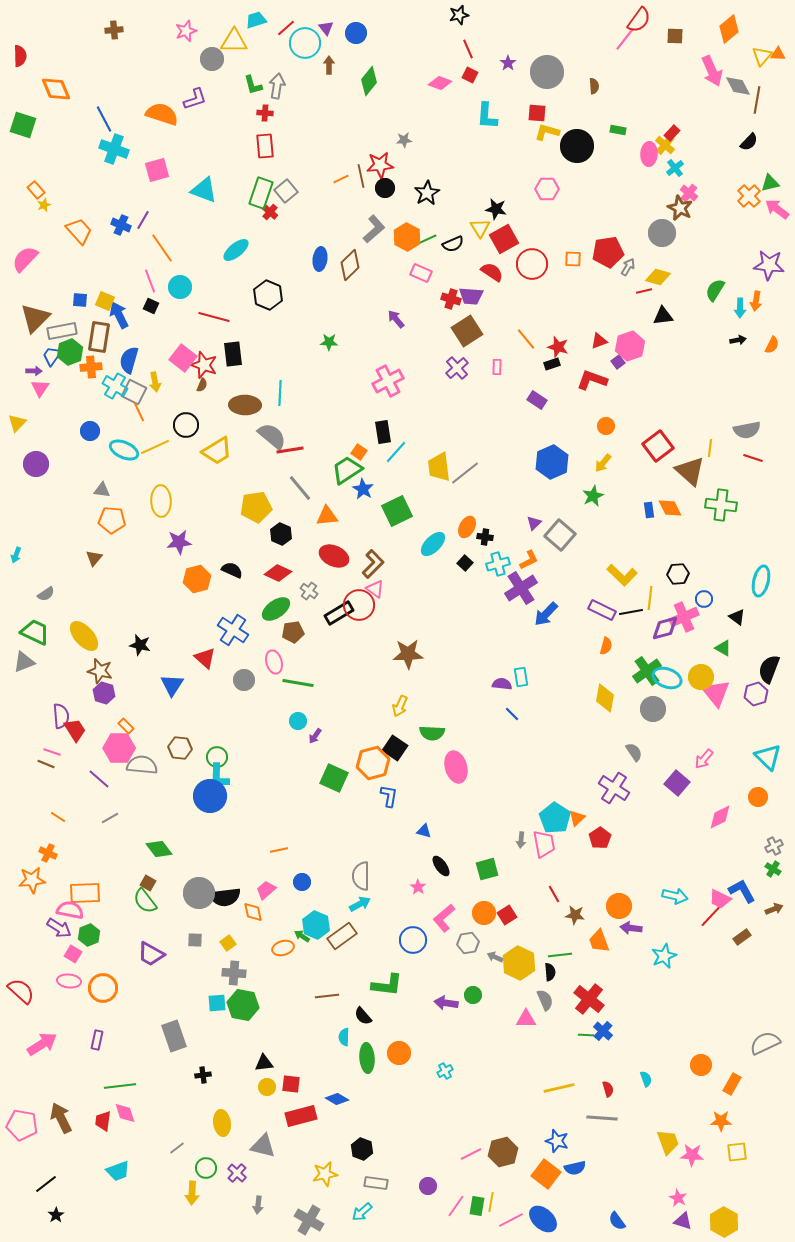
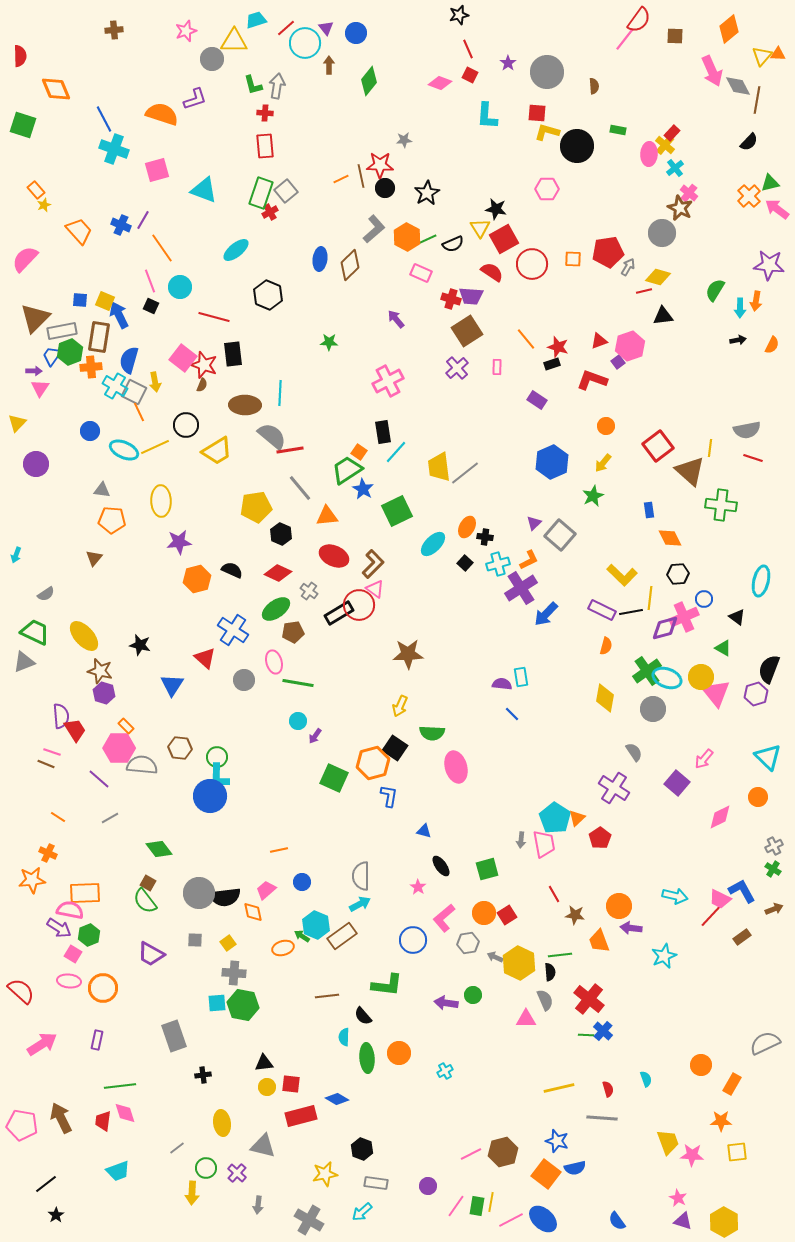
red star at (380, 165): rotated 8 degrees clockwise
red cross at (270, 212): rotated 21 degrees clockwise
orange diamond at (670, 508): moved 30 px down
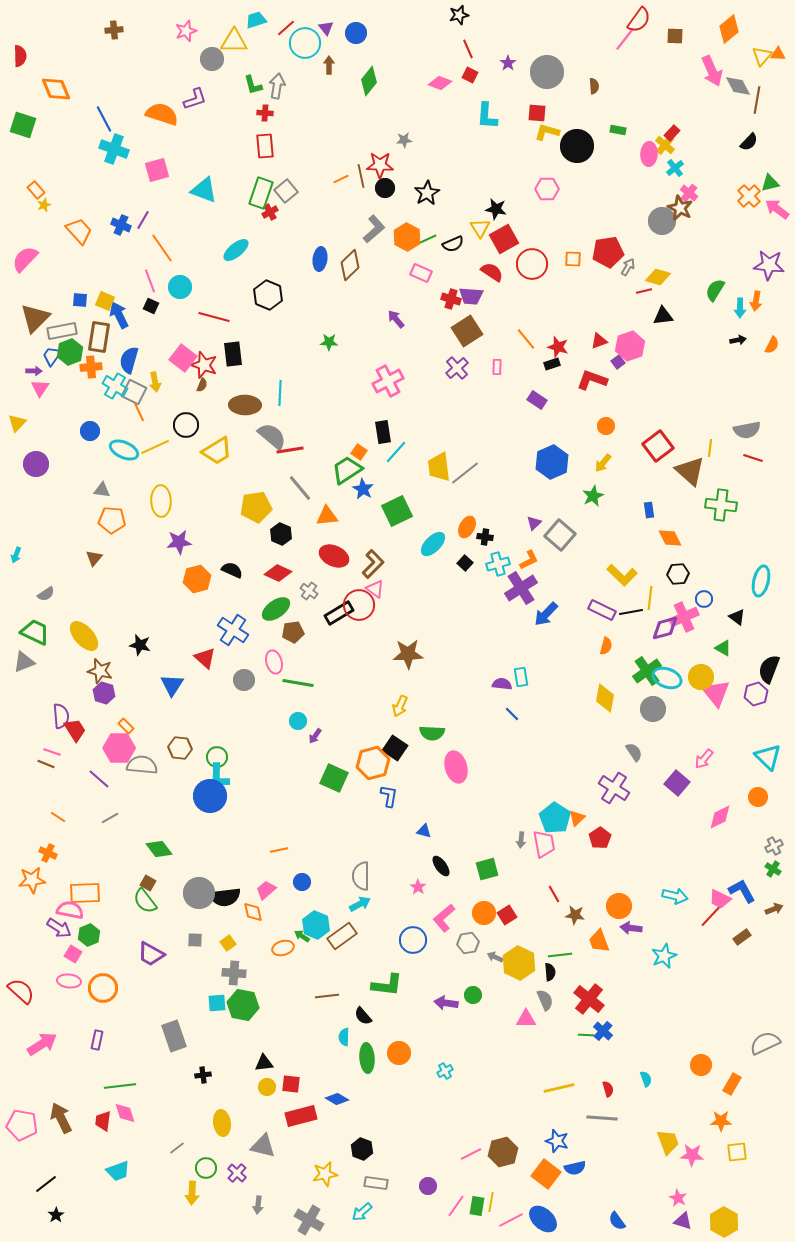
gray circle at (662, 233): moved 12 px up
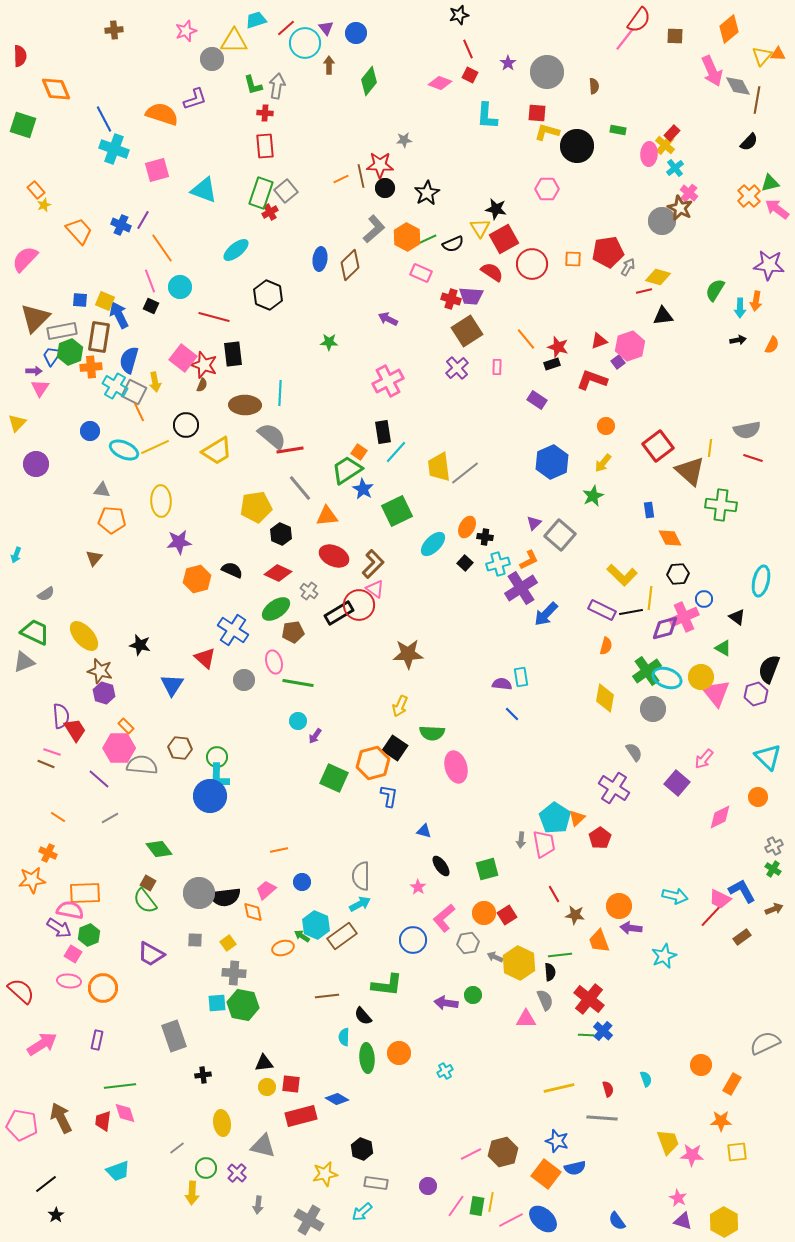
purple arrow at (396, 319): moved 8 px left; rotated 24 degrees counterclockwise
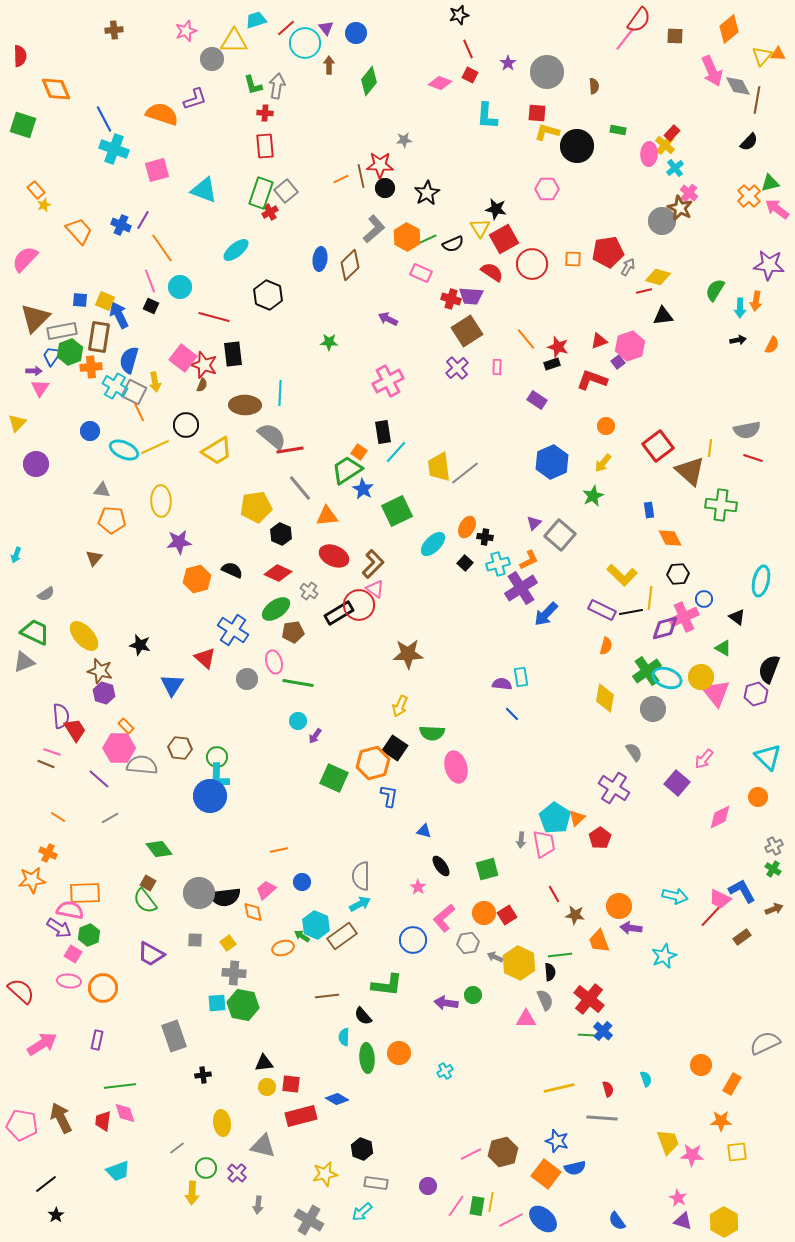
gray circle at (244, 680): moved 3 px right, 1 px up
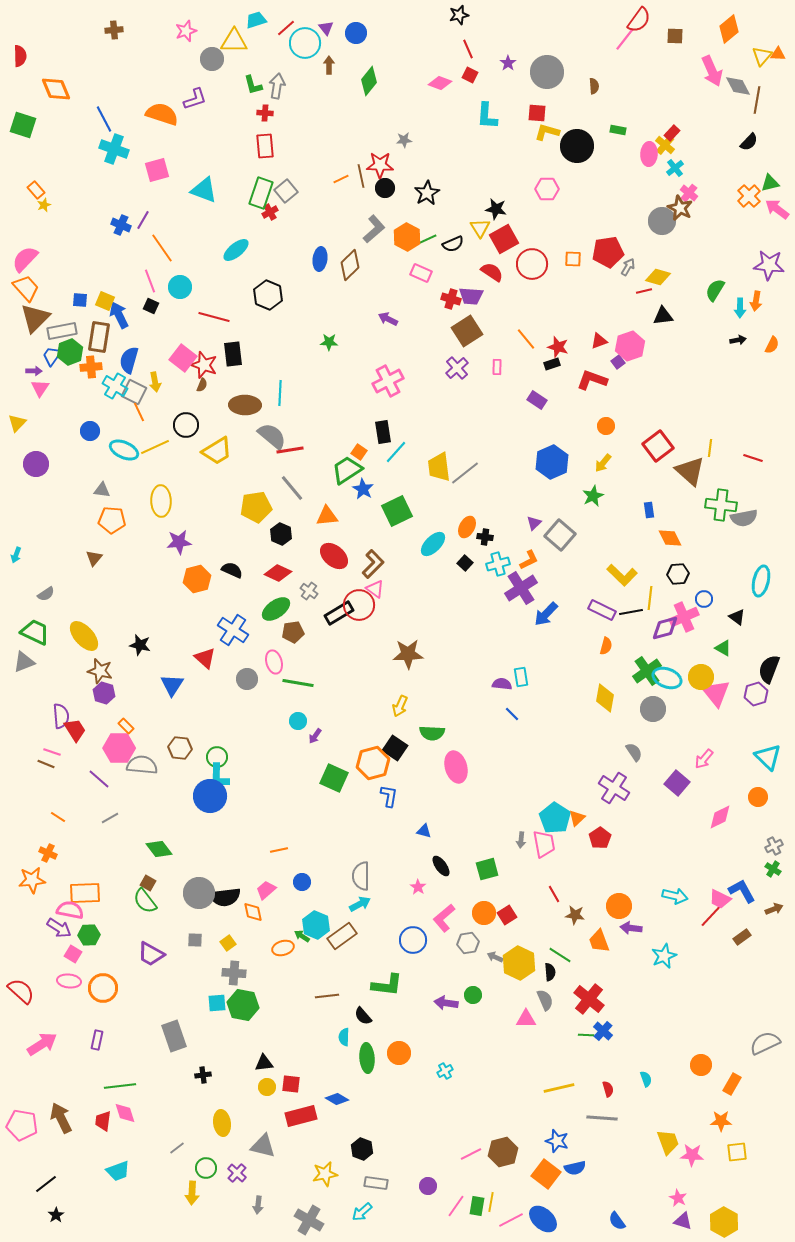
orange trapezoid at (79, 231): moved 53 px left, 57 px down
gray semicircle at (747, 430): moved 3 px left, 88 px down
gray line at (300, 488): moved 8 px left
red ellipse at (334, 556): rotated 16 degrees clockwise
green hexagon at (89, 935): rotated 20 degrees clockwise
green line at (560, 955): rotated 40 degrees clockwise
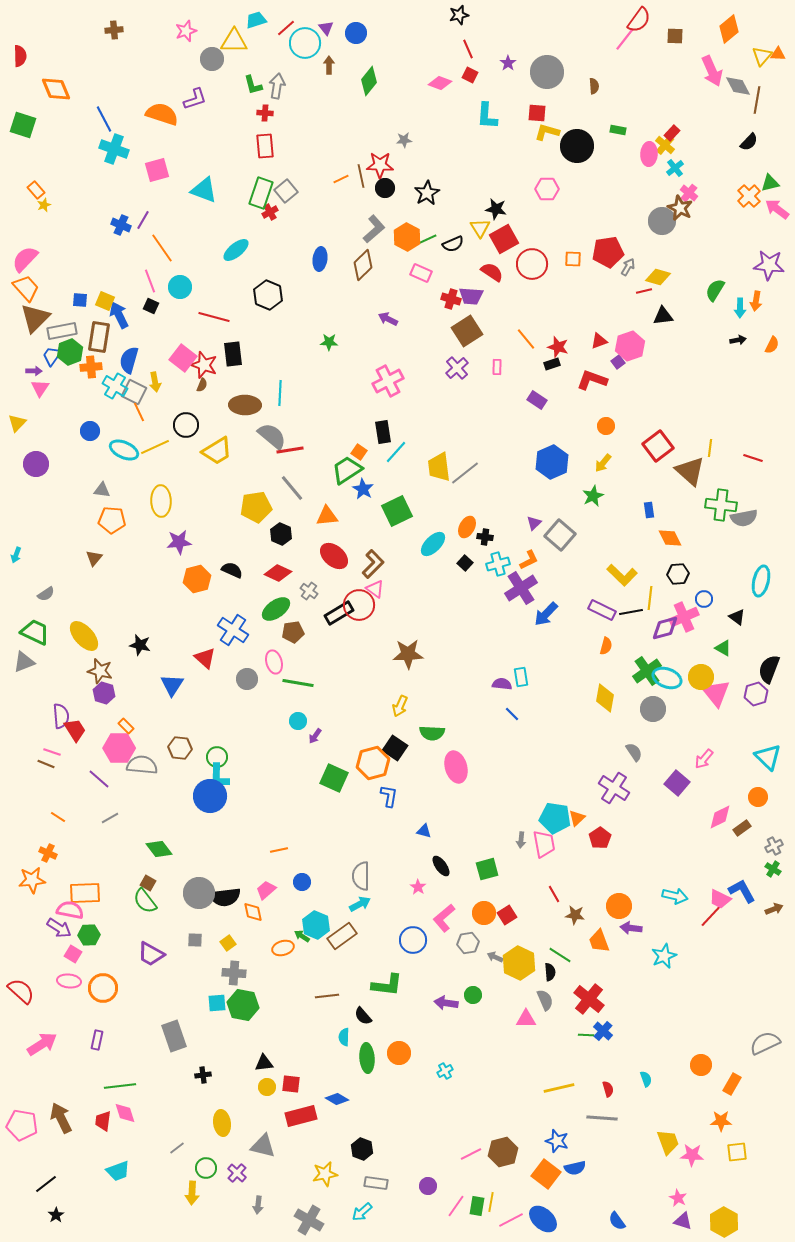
brown diamond at (350, 265): moved 13 px right
cyan pentagon at (555, 818): rotated 24 degrees counterclockwise
brown rectangle at (742, 937): moved 109 px up
